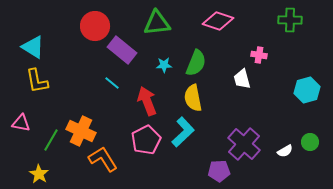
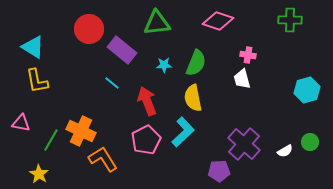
red circle: moved 6 px left, 3 px down
pink cross: moved 11 px left
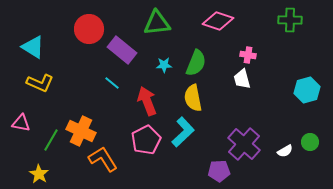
yellow L-shape: moved 3 px right, 2 px down; rotated 56 degrees counterclockwise
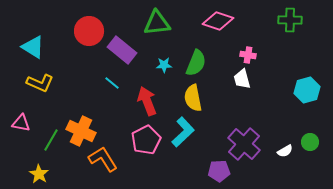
red circle: moved 2 px down
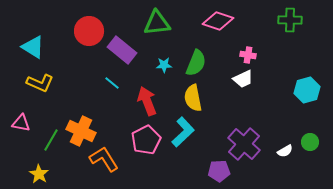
white trapezoid: moved 1 px right; rotated 100 degrees counterclockwise
orange L-shape: moved 1 px right
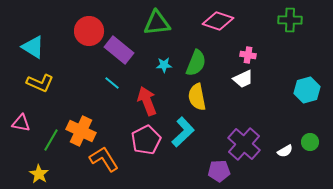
purple rectangle: moved 3 px left
yellow semicircle: moved 4 px right, 1 px up
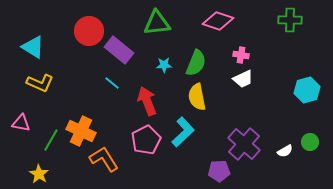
pink cross: moved 7 px left
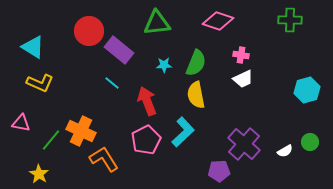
yellow semicircle: moved 1 px left, 2 px up
green line: rotated 10 degrees clockwise
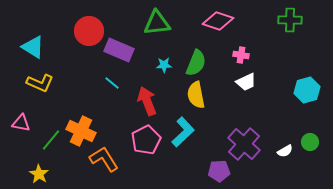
purple rectangle: rotated 16 degrees counterclockwise
white trapezoid: moved 3 px right, 3 px down
